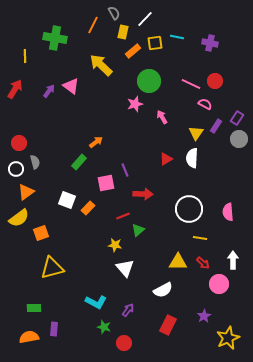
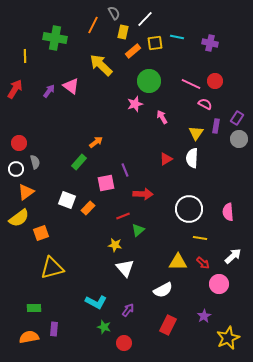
purple rectangle at (216, 126): rotated 24 degrees counterclockwise
white arrow at (233, 260): moved 4 px up; rotated 48 degrees clockwise
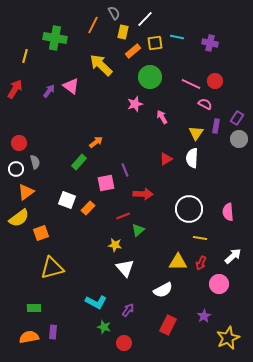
yellow line at (25, 56): rotated 16 degrees clockwise
green circle at (149, 81): moved 1 px right, 4 px up
red arrow at (203, 263): moved 2 px left; rotated 72 degrees clockwise
purple rectangle at (54, 329): moved 1 px left, 3 px down
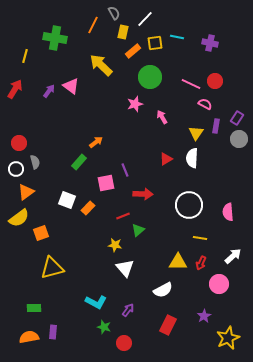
white circle at (189, 209): moved 4 px up
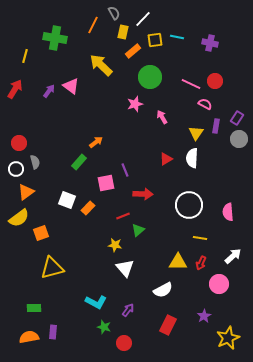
white line at (145, 19): moved 2 px left
yellow square at (155, 43): moved 3 px up
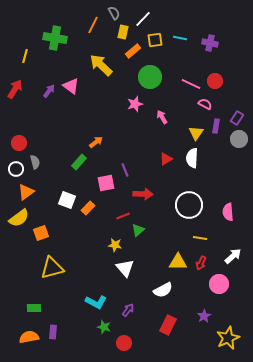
cyan line at (177, 37): moved 3 px right, 1 px down
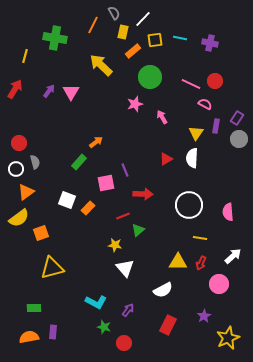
pink triangle at (71, 86): moved 6 px down; rotated 24 degrees clockwise
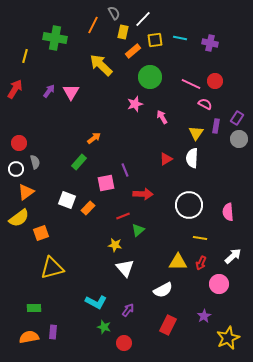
orange arrow at (96, 142): moved 2 px left, 4 px up
